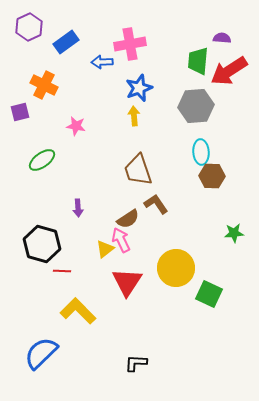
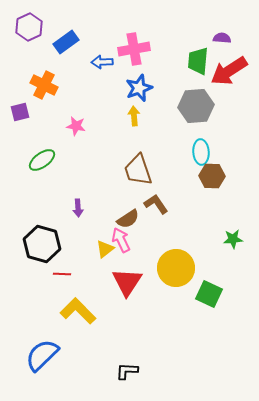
pink cross: moved 4 px right, 5 px down
green star: moved 1 px left, 6 px down
red line: moved 3 px down
blue semicircle: moved 1 px right, 2 px down
black L-shape: moved 9 px left, 8 px down
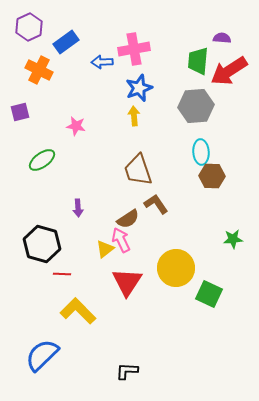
orange cross: moved 5 px left, 15 px up
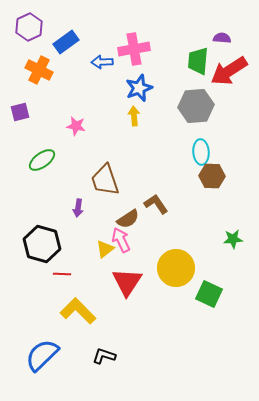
brown trapezoid: moved 33 px left, 10 px down
purple arrow: rotated 12 degrees clockwise
black L-shape: moved 23 px left, 15 px up; rotated 15 degrees clockwise
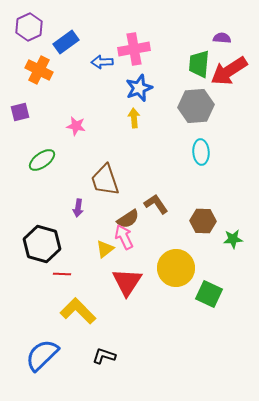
green trapezoid: moved 1 px right, 3 px down
yellow arrow: moved 2 px down
brown hexagon: moved 9 px left, 45 px down
pink arrow: moved 3 px right, 3 px up
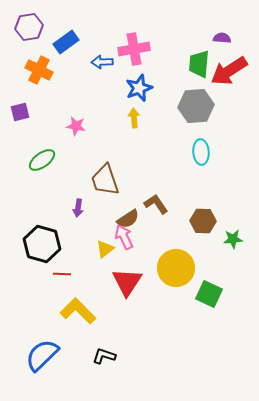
purple hexagon: rotated 16 degrees clockwise
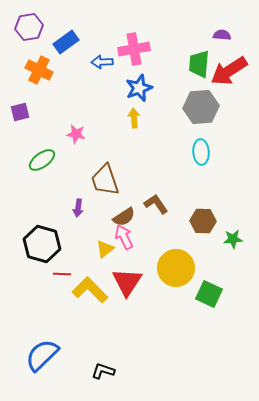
purple semicircle: moved 3 px up
gray hexagon: moved 5 px right, 1 px down
pink star: moved 8 px down
brown semicircle: moved 4 px left, 2 px up
yellow L-shape: moved 12 px right, 21 px up
black L-shape: moved 1 px left, 15 px down
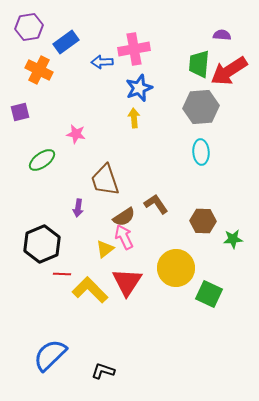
black hexagon: rotated 21 degrees clockwise
blue semicircle: moved 8 px right
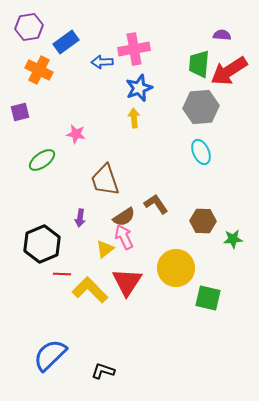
cyan ellipse: rotated 20 degrees counterclockwise
purple arrow: moved 2 px right, 10 px down
green square: moved 1 px left, 4 px down; rotated 12 degrees counterclockwise
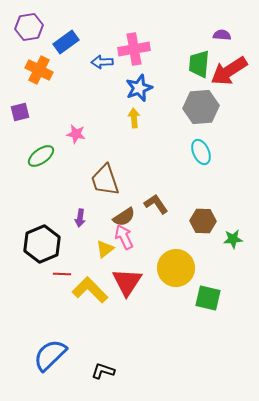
green ellipse: moved 1 px left, 4 px up
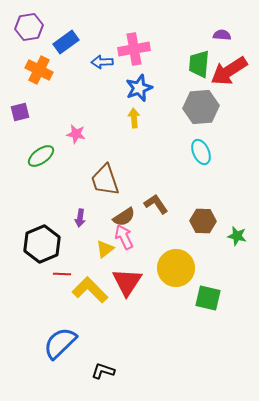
green star: moved 4 px right, 3 px up; rotated 18 degrees clockwise
blue semicircle: moved 10 px right, 12 px up
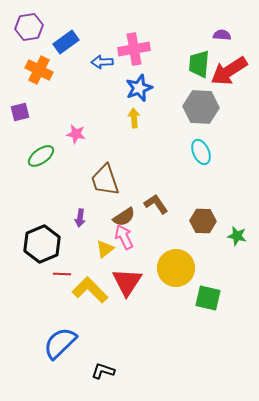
gray hexagon: rotated 8 degrees clockwise
